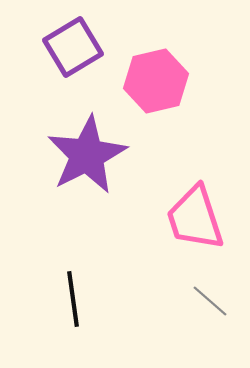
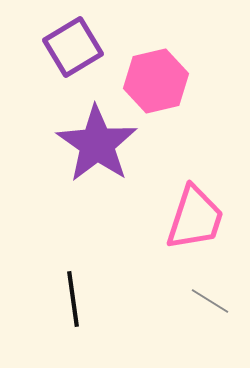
purple star: moved 10 px right, 11 px up; rotated 10 degrees counterclockwise
pink trapezoid: rotated 144 degrees counterclockwise
gray line: rotated 9 degrees counterclockwise
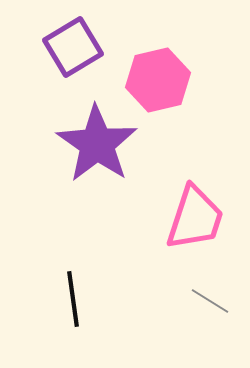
pink hexagon: moved 2 px right, 1 px up
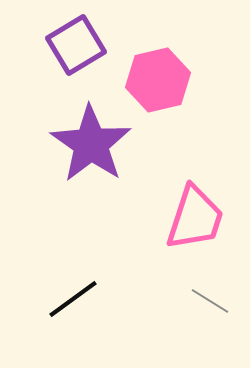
purple square: moved 3 px right, 2 px up
purple star: moved 6 px left
black line: rotated 62 degrees clockwise
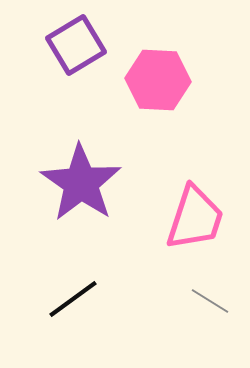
pink hexagon: rotated 16 degrees clockwise
purple star: moved 10 px left, 39 px down
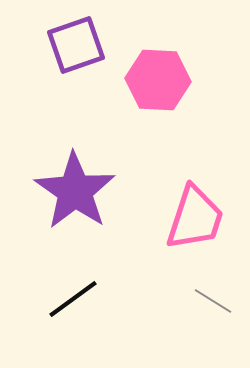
purple square: rotated 12 degrees clockwise
purple star: moved 6 px left, 8 px down
gray line: moved 3 px right
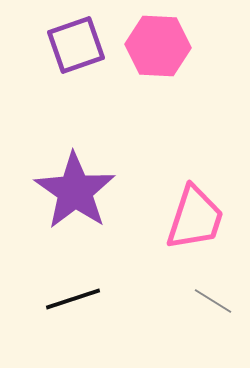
pink hexagon: moved 34 px up
black line: rotated 18 degrees clockwise
